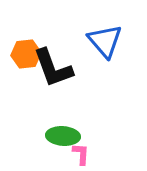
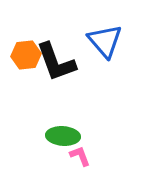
orange hexagon: moved 1 px down
black L-shape: moved 3 px right, 6 px up
pink L-shape: moved 1 px left, 2 px down; rotated 25 degrees counterclockwise
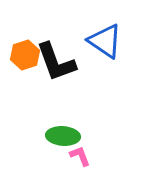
blue triangle: rotated 15 degrees counterclockwise
orange hexagon: moved 1 px left; rotated 12 degrees counterclockwise
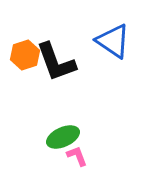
blue triangle: moved 8 px right
green ellipse: moved 1 px down; rotated 28 degrees counterclockwise
pink L-shape: moved 3 px left
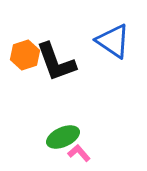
pink L-shape: moved 2 px right, 3 px up; rotated 20 degrees counterclockwise
